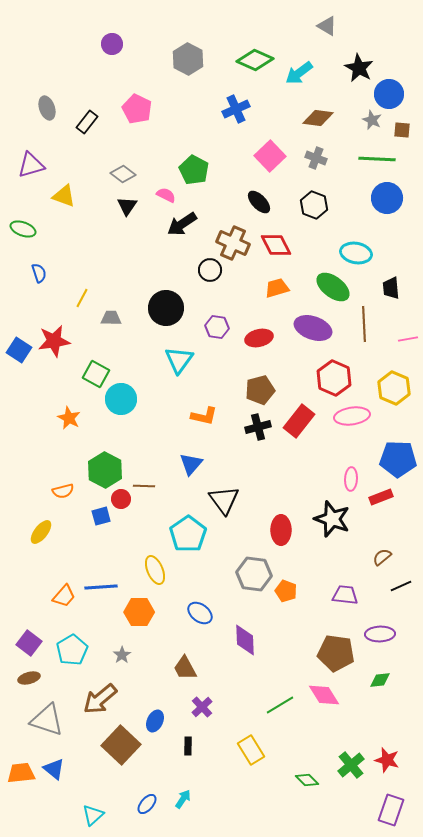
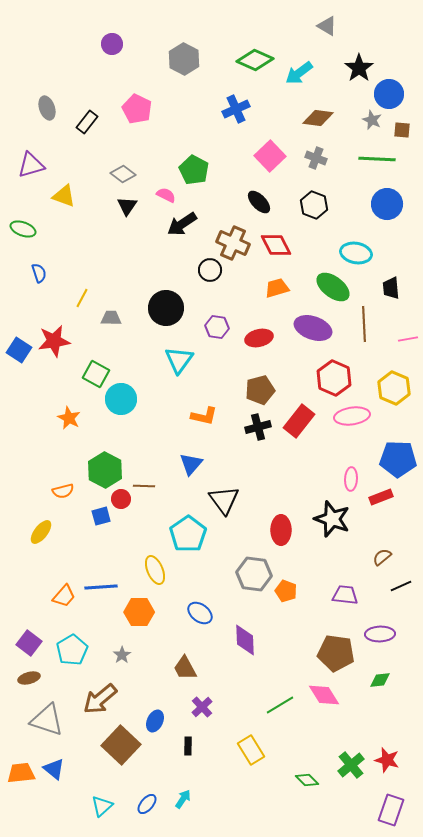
gray hexagon at (188, 59): moved 4 px left
black star at (359, 68): rotated 8 degrees clockwise
blue circle at (387, 198): moved 6 px down
cyan triangle at (93, 815): moved 9 px right, 9 px up
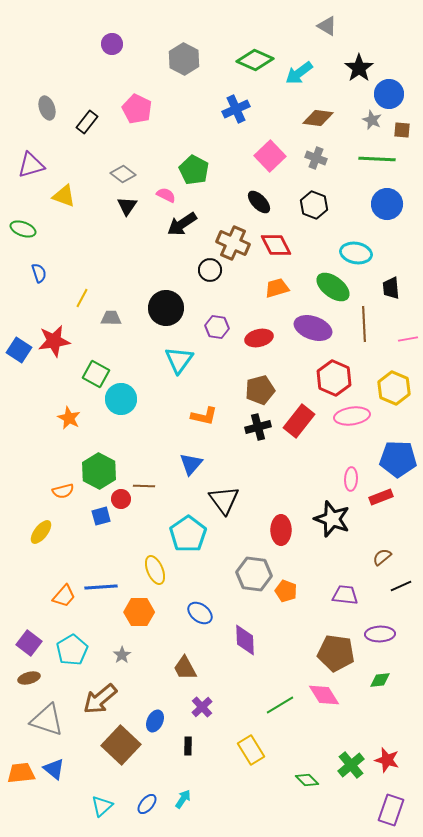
green hexagon at (105, 470): moved 6 px left, 1 px down
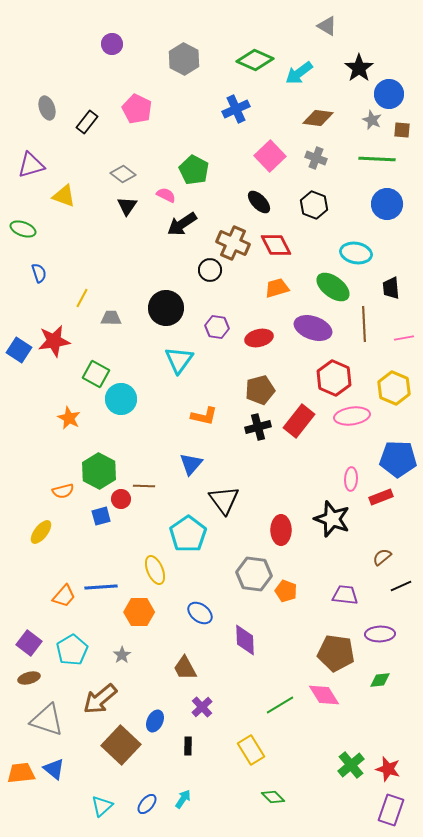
pink line at (408, 339): moved 4 px left, 1 px up
red star at (387, 760): moved 1 px right, 9 px down
green diamond at (307, 780): moved 34 px left, 17 px down
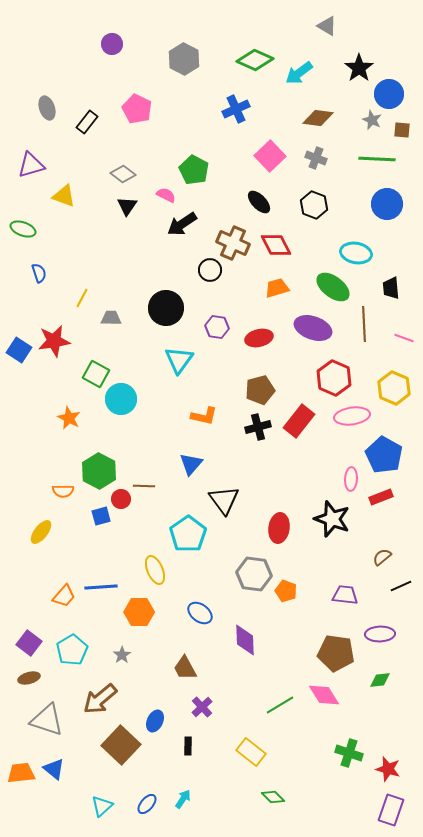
pink line at (404, 338): rotated 30 degrees clockwise
blue pentagon at (398, 459): moved 14 px left, 4 px up; rotated 27 degrees clockwise
orange semicircle at (63, 491): rotated 15 degrees clockwise
red ellipse at (281, 530): moved 2 px left, 2 px up; rotated 8 degrees clockwise
yellow rectangle at (251, 750): moved 2 px down; rotated 20 degrees counterclockwise
green cross at (351, 765): moved 2 px left, 12 px up; rotated 32 degrees counterclockwise
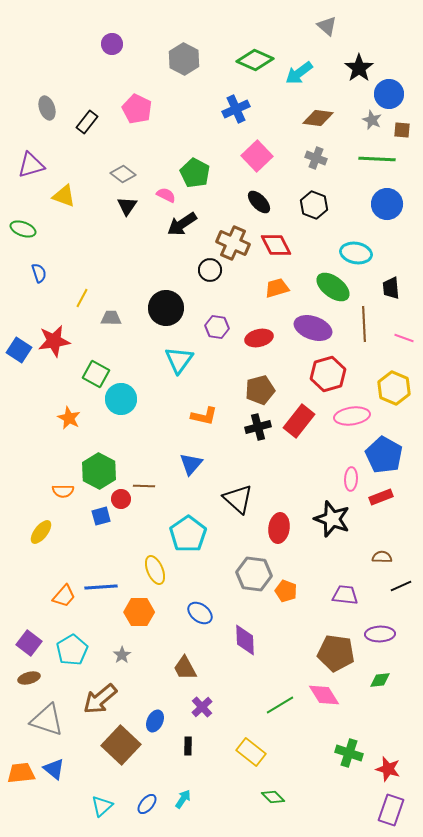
gray triangle at (327, 26): rotated 10 degrees clockwise
pink square at (270, 156): moved 13 px left
green pentagon at (194, 170): moved 1 px right, 3 px down
red hexagon at (334, 378): moved 6 px left, 4 px up; rotated 20 degrees clockwise
black triangle at (224, 500): moved 14 px right, 1 px up; rotated 12 degrees counterclockwise
brown semicircle at (382, 557): rotated 42 degrees clockwise
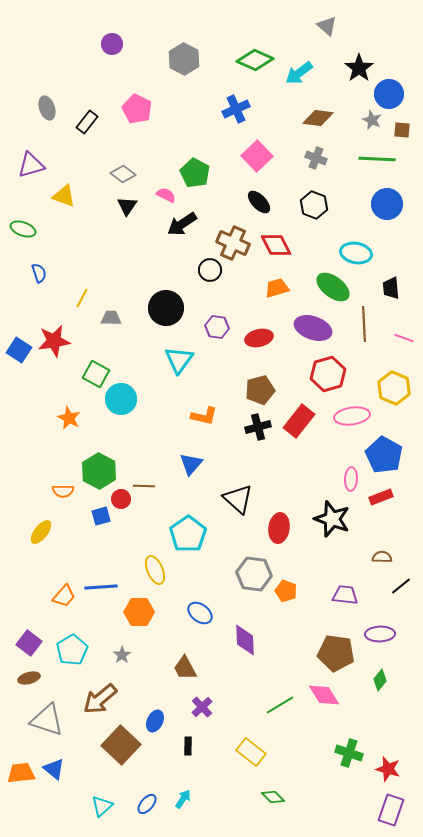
black line at (401, 586): rotated 15 degrees counterclockwise
green diamond at (380, 680): rotated 45 degrees counterclockwise
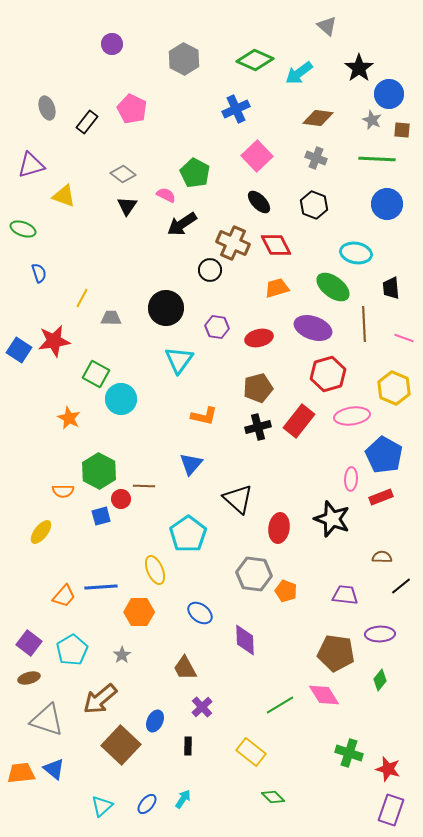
pink pentagon at (137, 109): moved 5 px left
brown pentagon at (260, 390): moved 2 px left, 2 px up
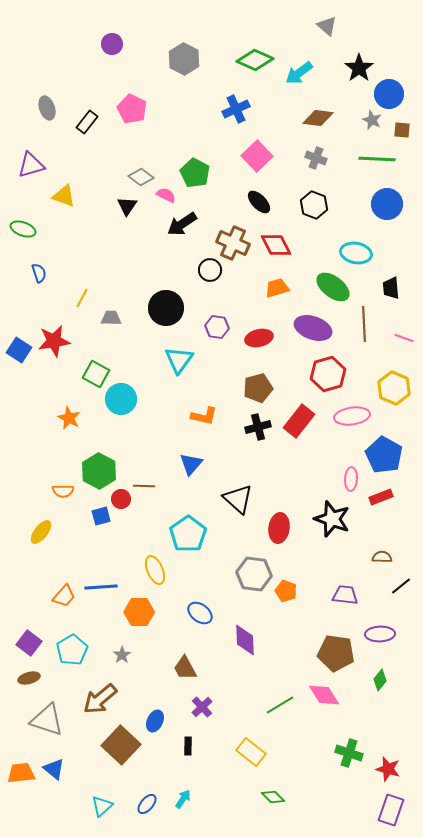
gray diamond at (123, 174): moved 18 px right, 3 px down
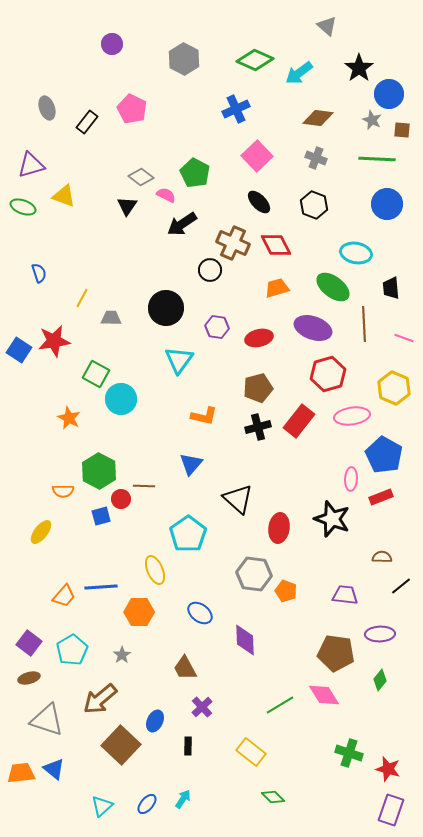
green ellipse at (23, 229): moved 22 px up
